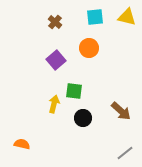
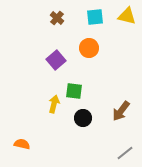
yellow triangle: moved 1 px up
brown cross: moved 2 px right, 4 px up
brown arrow: rotated 85 degrees clockwise
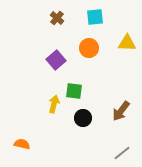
yellow triangle: moved 27 px down; rotated 12 degrees counterclockwise
gray line: moved 3 px left
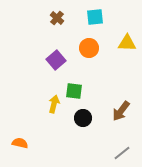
orange semicircle: moved 2 px left, 1 px up
